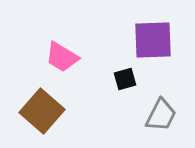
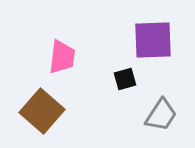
pink trapezoid: rotated 114 degrees counterclockwise
gray trapezoid: rotated 6 degrees clockwise
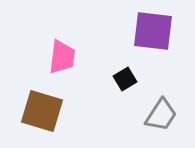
purple square: moved 9 px up; rotated 9 degrees clockwise
black square: rotated 15 degrees counterclockwise
brown square: rotated 24 degrees counterclockwise
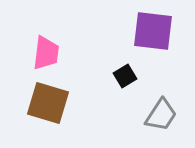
pink trapezoid: moved 16 px left, 4 px up
black square: moved 3 px up
brown square: moved 6 px right, 8 px up
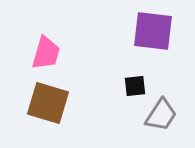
pink trapezoid: rotated 9 degrees clockwise
black square: moved 10 px right, 10 px down; rotated 25 degrees clockwise
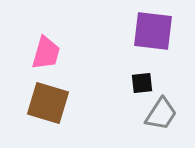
black square: moved 7 px right, 3 px up
gray trapezoid: moved 1 px up
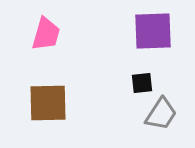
purple square: rotated 9 degrees counterclockwise
pink trapezoid: moved 19 px up
brown square: rotated 18 degrees counterclockwise
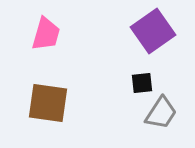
purple square: rotated 33 degrees counterclockwise
brown square: rotated 9 degrees clockwise
gray trapezoid: moved 1 px up
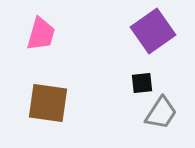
pink trapezoid: moved 5 px left
